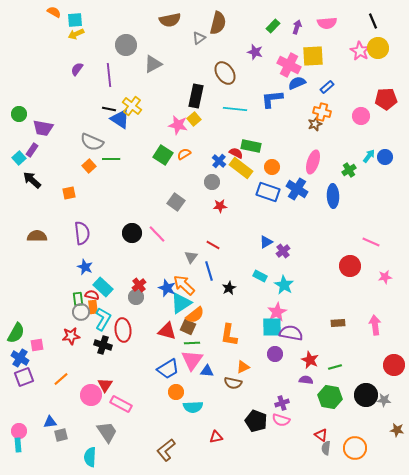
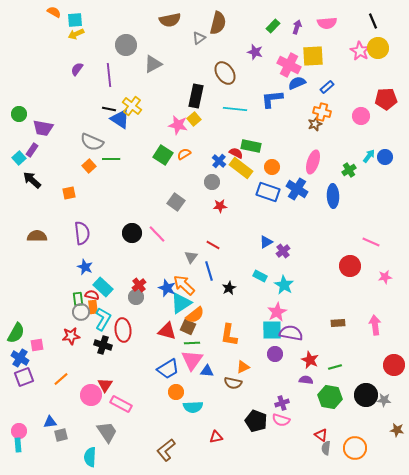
cyan square at (272, 327): moved 3 px down
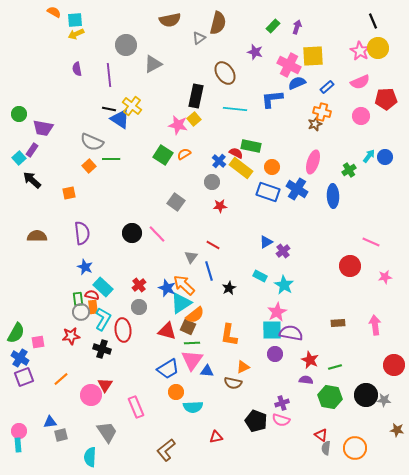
pink semicircle at (327, 23): moved 33 px right, 59 px down; rotated 18 degrees counterclockwise
purple semicircle at (77, 69): rotated 48 degrees counterclockwise
gray circle at (136, 297): moved 3 px right, 10 px down
pink square at (37, 345): moved 1 px right, 3 px up
black cross at (103, 345): moved 1 px left, 4 px down
pink rectangle at (121, 404): moved 15 px right, 3 px down; rotated 40 degrees clockwise
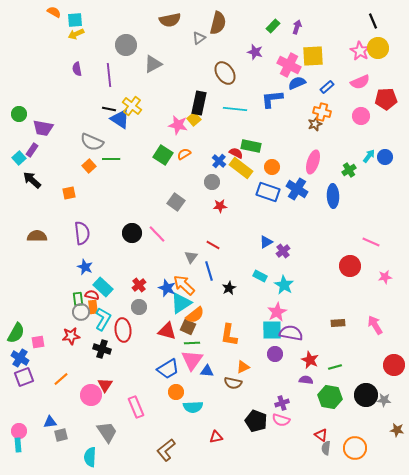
black rectangle at (196, 96): moved 3 px right, 7 px down
pink arrow at (375, 325): rotated 24 degrees counterclockwise
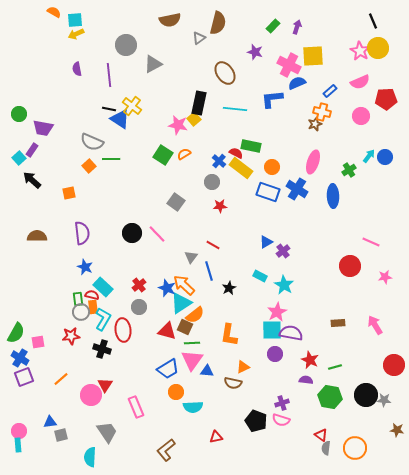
blue rectangle at (327, 87): moved 3 px right, 4 px down
brown square at (188, 327): moved 3 px left
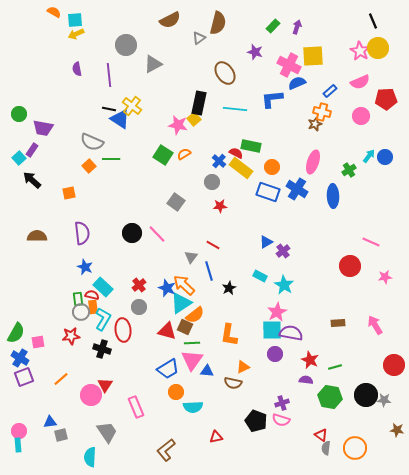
brown semicircle at (170, 20): rotated 15 degrees counterclockwise
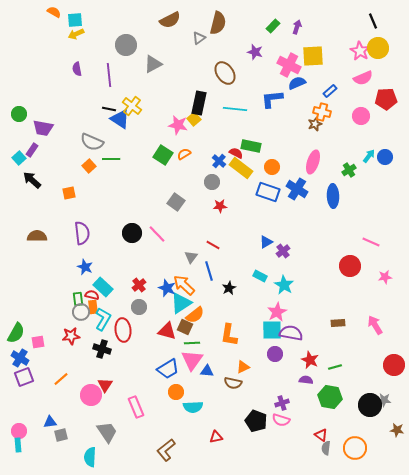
pink semicircle at (360, 82): moved 3 px right, 4 px up
black circle at (366, 395): moved 4 px right, 10 px down
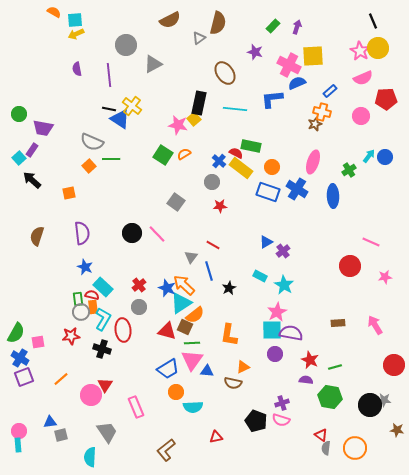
brown semicircle at (37, 236): rotated 72 degrees counterclockwise
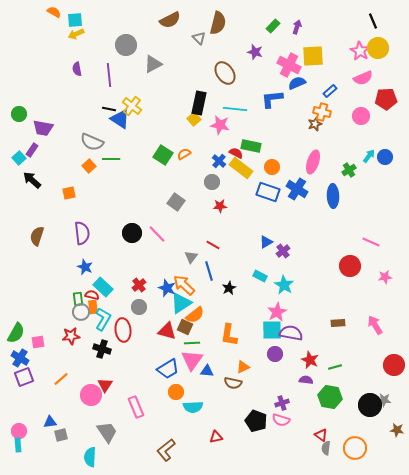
gray triangle at (199, 38): rotated 40 degrees counterclockwise
pink star at (178, 125): moved 42 px right
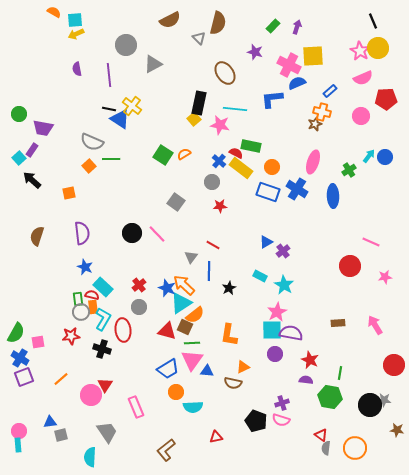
blue line at (209, 271): rotated 18 degrees clockwise
green line at (335, 367): moved 5 px right, 6 px down; rotated 64 degrees counterclockwise
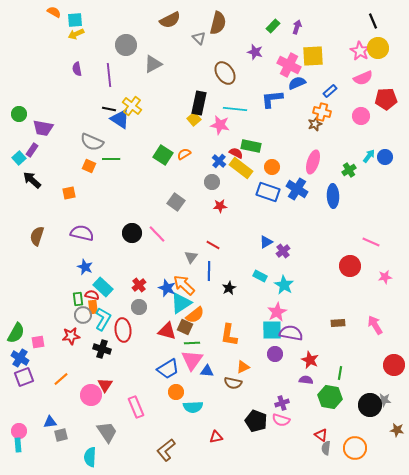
orange square at (89, 166): rotated 24 degrees counterclockwise
purple semicircle at (82, 233): rotated 70 degrees counterclockwise
gray circle at (81, 312): moved 2 px right, 3 px down
